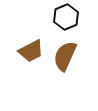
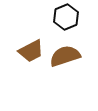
brown semicircle: rotated 48 degrees clockwise
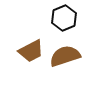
black hexagon: moved 2 px left, 1 px down
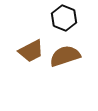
black hexagon: rotated 15 degrees counterclockwise
